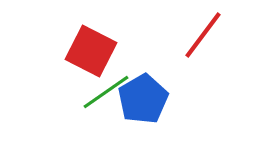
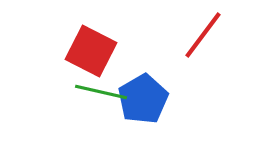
green line: moved 5 px left; rotated 48 degrees clockwise
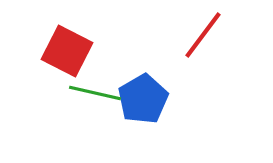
red square: moved 24 px left
green line: moved 6 px left, 1 px down
